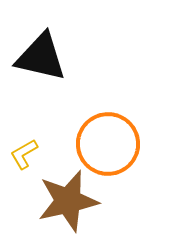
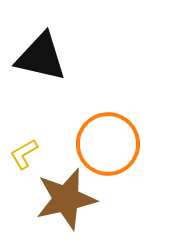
brown star: moved 2 px left, 2 px up
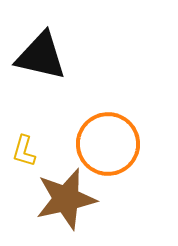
black triangle: moved 1 px up
yellow L-shape: moved 3 px up; rotated 44 degrees counterclockwise
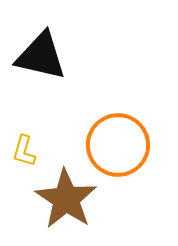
orange circle: moved 10 px right, 1 px down
brown star: rotated 26 degrees counterclockwise
